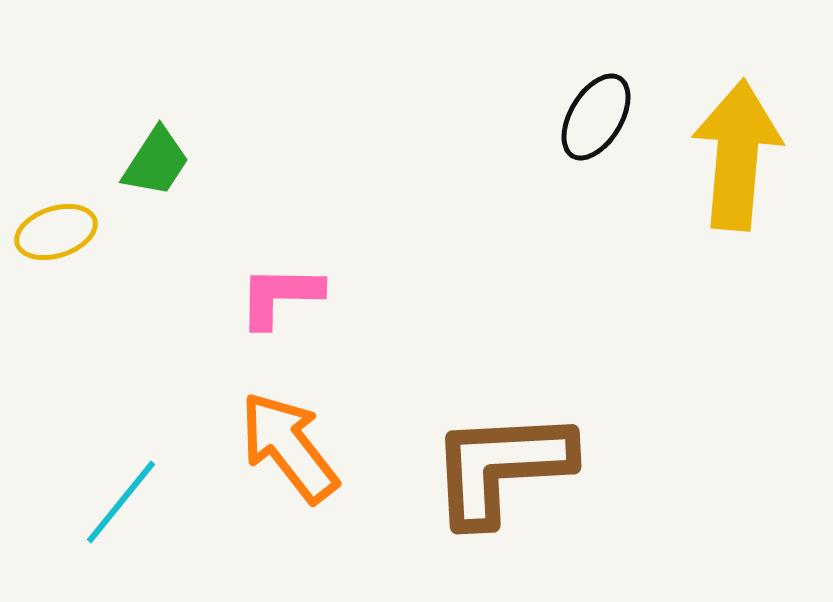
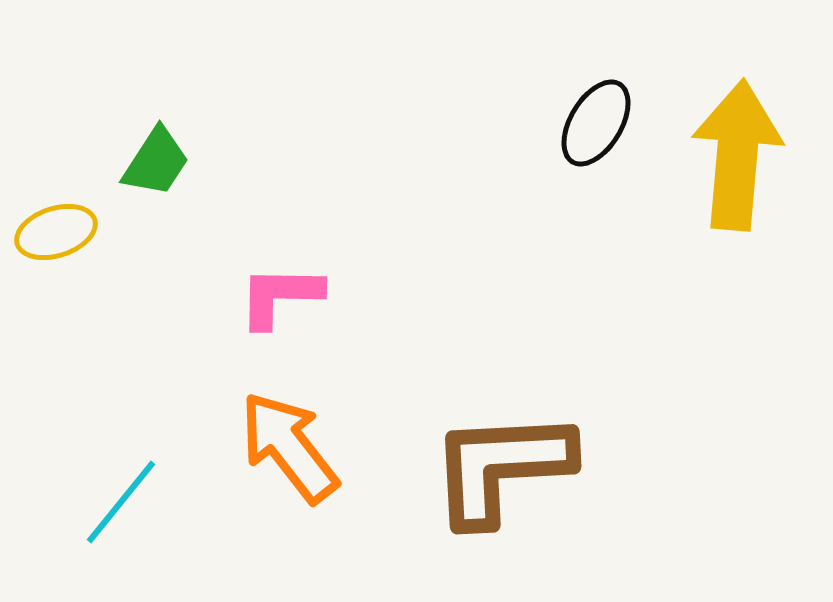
black ellipse: moved 6 px down
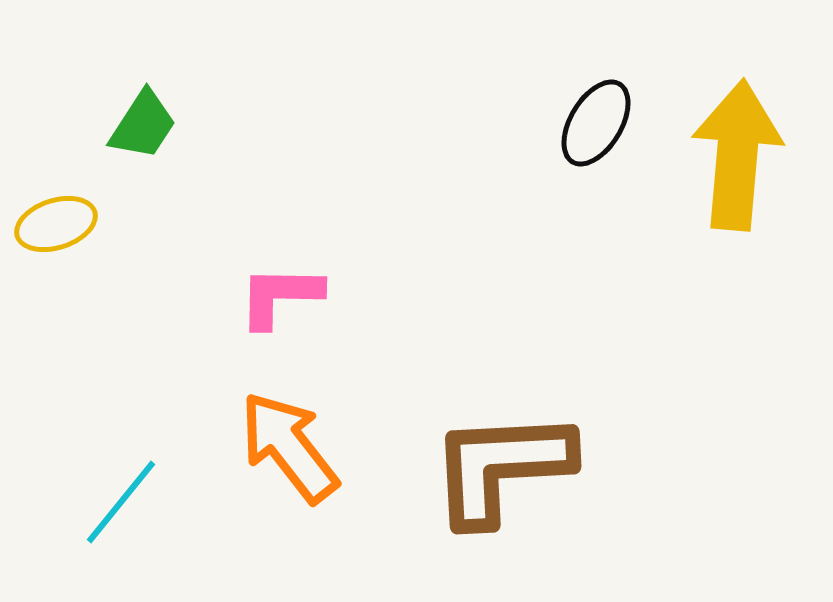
green trapezoid: moved 13 px left, 37 px up
yellow ellipse: moved 8 px up
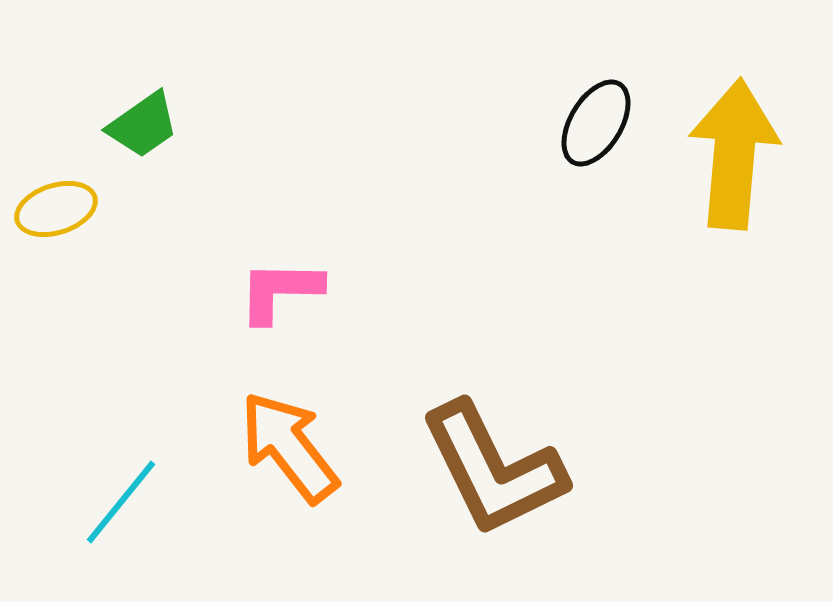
green trapezoid: rotated 22 degrees clockwise
yellow arrow: moved 3 px left, 1 px up
yellow ellipse: moved 15 px up
pink L-shape: moved 5 px up
brown L-shape: moved 8 px left, 2 px down; rotated 113 degrees counterclockwise
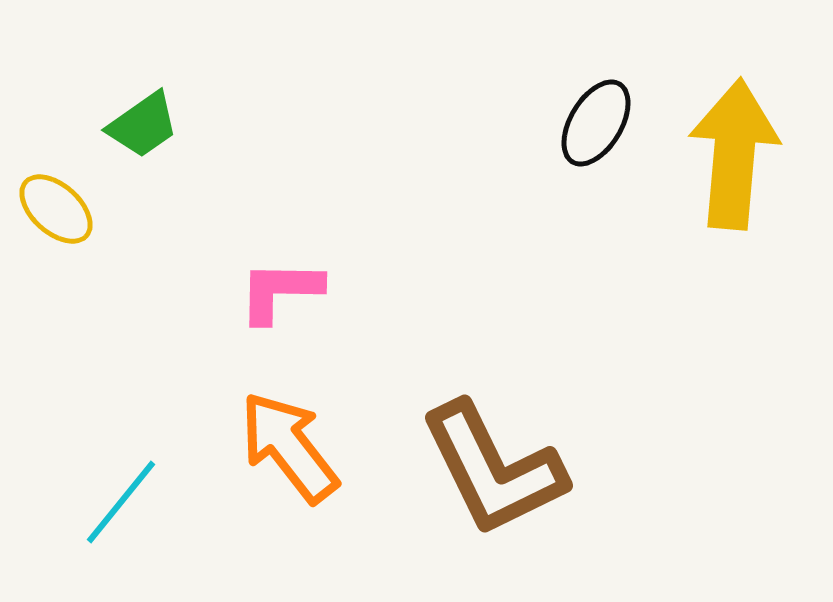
yellow ellipse: rotated 60 degrees clockwise
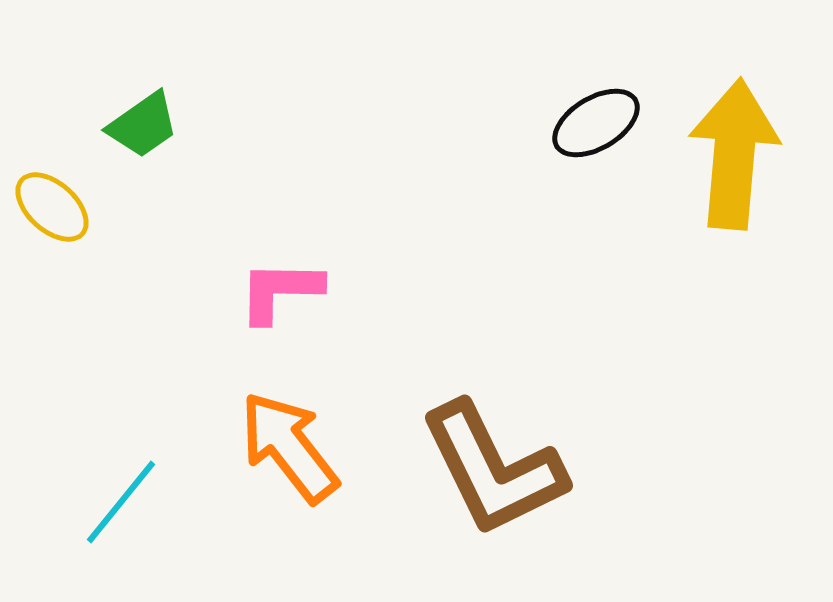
black ellipse: rotated 28 degrees clockwise
yellow ellipse: moved 4 px left, 2 px up
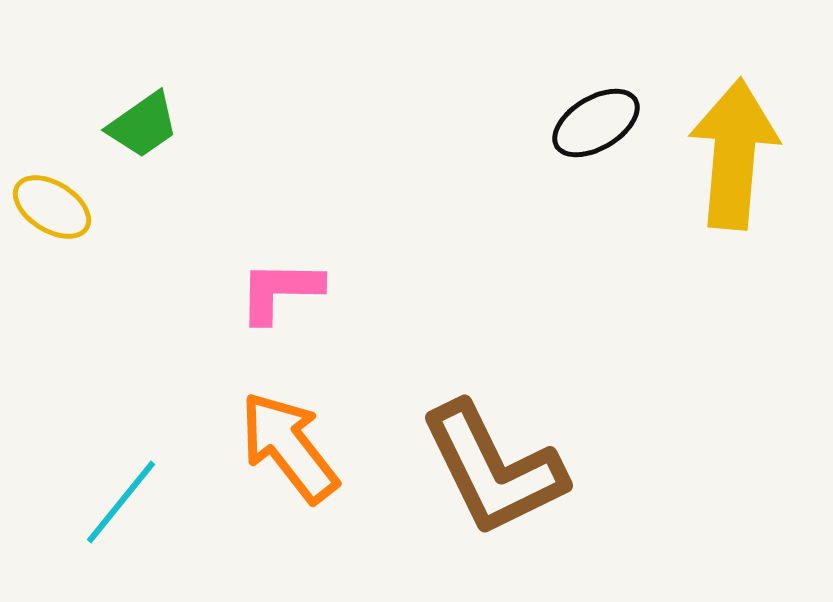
yellow ellipse: rotated 10 degrees counterclockwise
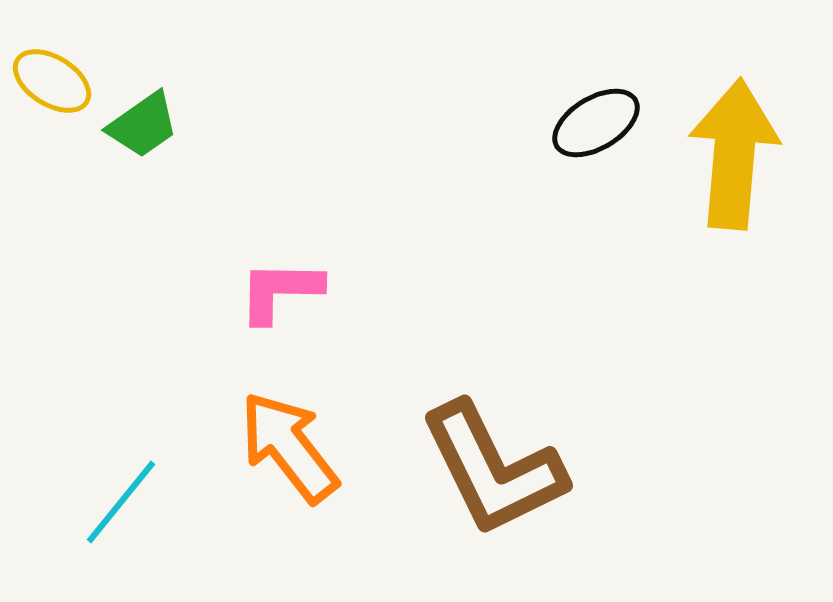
yellow ellipse: moved 126 px up
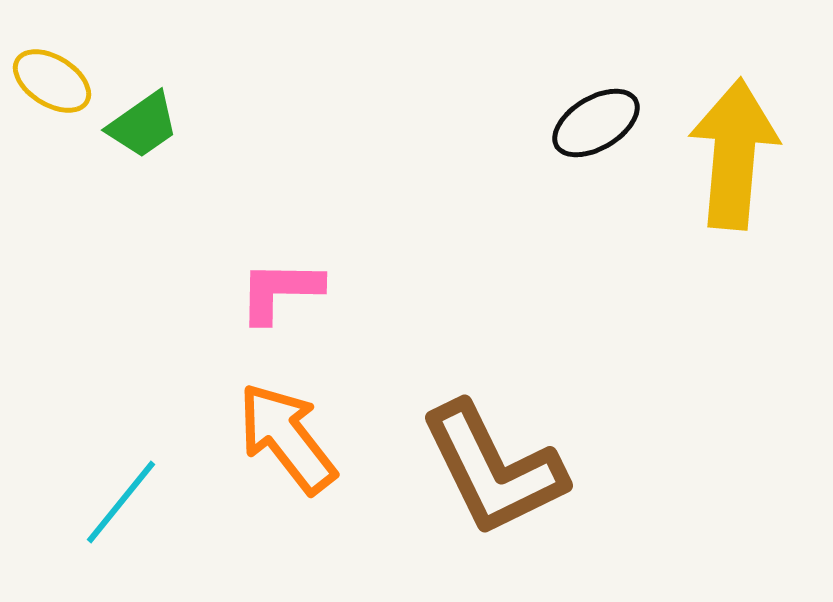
orange arrow: moved 2 px left, 9 px up
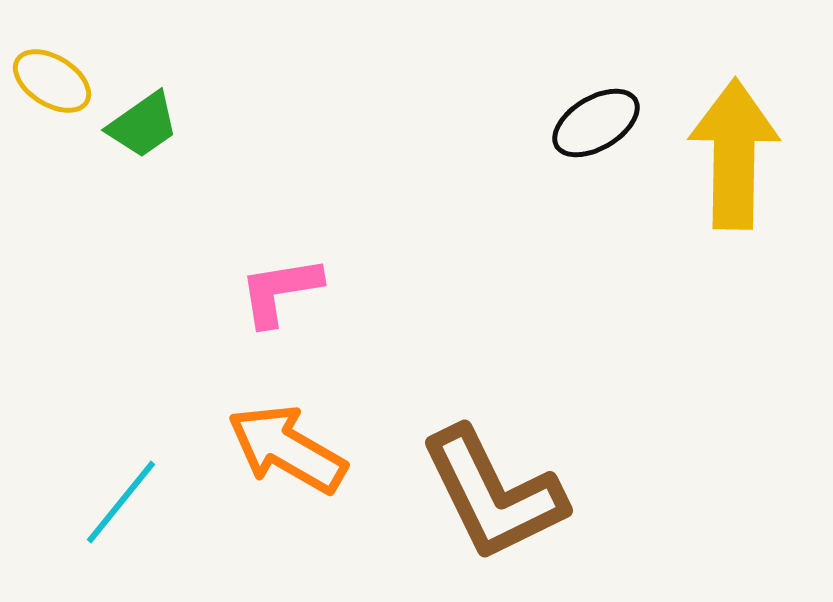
yellow arrow: rotated 4 degrees counterclockwise
pink L-shape: rotated 10 degrees counterclockwise
orange arrow: moved 11 px down; rotated 22 degrees counterclockwise
brown L-shape: moved 25 px down
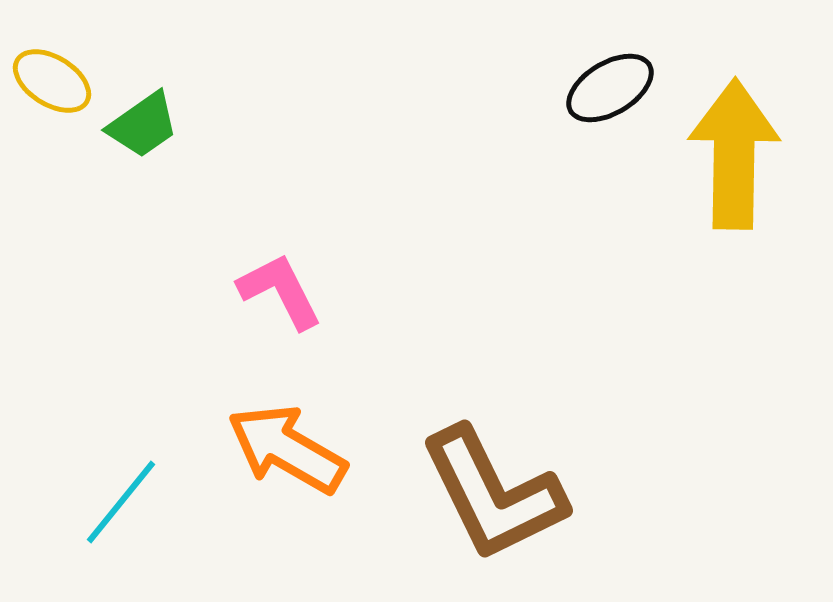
black ellipse: moved 14 px right, 35 px up
pink L-shape: rotated 72 degrees clockwise
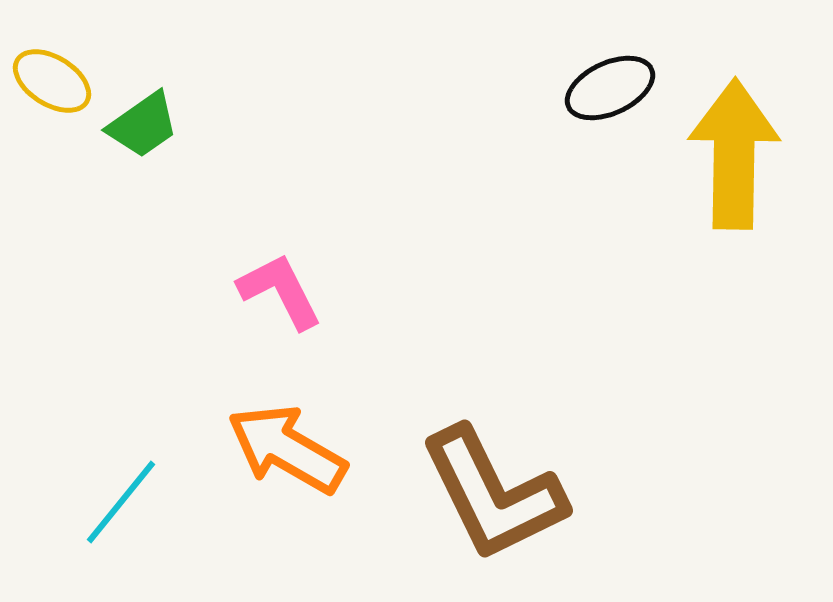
black ellipse: rotated 6 degrees clockwise
